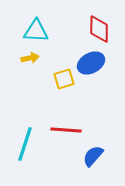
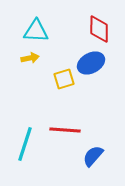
red line: moved 1 px left
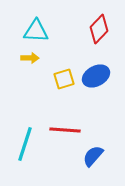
red diamond: rotated 44 degrees clockwise
yellow arrow: rotated 12 degrees clockwise
blue ellipse: moved 5 px right, 13 px down
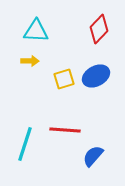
yellow arrow: moved 3 px down
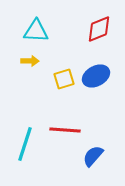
red diamond: rotated 24 degrees clockwise
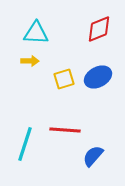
cyan triangle: moved 2 px down
blue ellipse: moved 2 px right, 1 px down
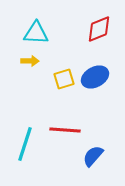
blue ellipse: moved 3 px left
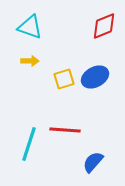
red diamond: moved 5 px right, 3 px up
cyan triangle: moved 6 px left, 6 px up; rotated 16 degrees clockwise
cyan line: moved 4 px right
blue semicircle: moved 6 px down
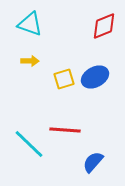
cyan triangle: moved 3 px up
cyan line: rotated 64 degrees counterclockwise
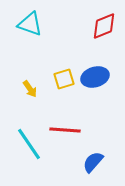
yellow arrow: moved 28 px down; rotated 54 degrees clockwise
blue ellipse: rotated 12 degrees clockwise
cyan line: rotated 12 degrees clockwise
